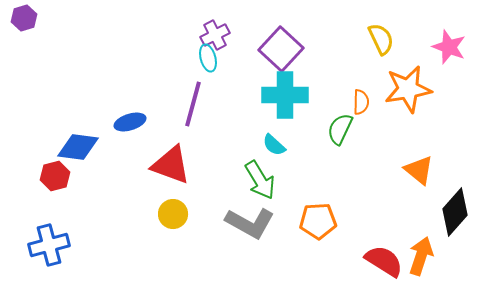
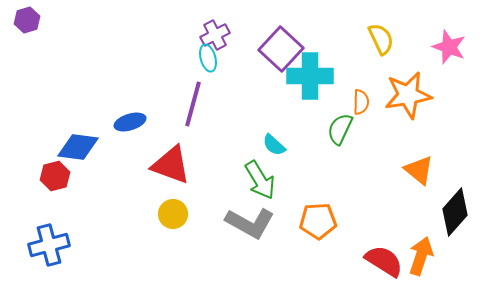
purple hexagon: moved 3 px right, 2 px down
orange star: moved 6 px down
cyan cross: moved 25 px right, 19 px up
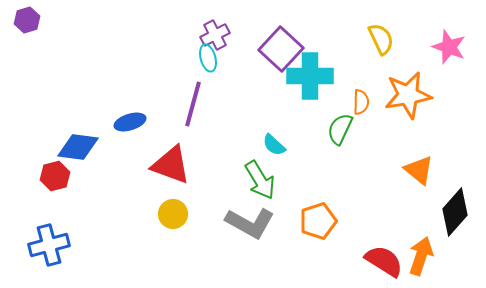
orange pentagon: rotated 15 degrees counterclockwise
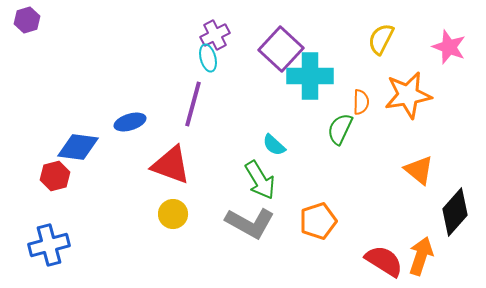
yellow semicircle: rotated 128 degrees counterclockwise
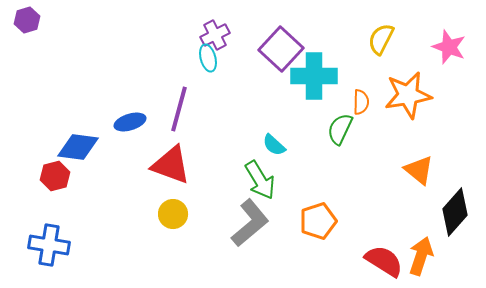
cyan cross: moved 4 px right
purple line: moved 14 px left, 5 px down
gray L-shape: rotated 69 degrees counterclockwise
blue cross: rotated 24 degrees clockwise
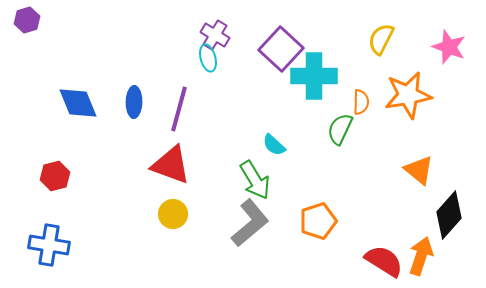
purple cross: rotated 32 degrees counterclockwise
blue ellipse: moved 4 px right, 20 px up; rotated 72 degrees counterclockwise
blue diamond: moved 44 px up; rotated 60 degrees clockwise
green arrow: moved 5 px left
black diamond: moved 6 px left, 3 px down
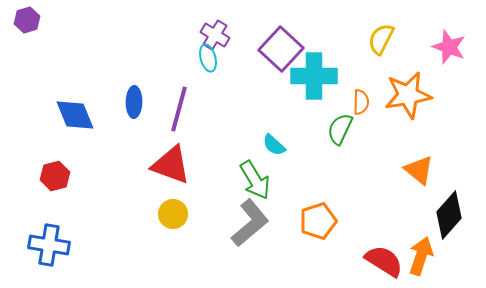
blue diamond: moved 3 px left, 12 px down
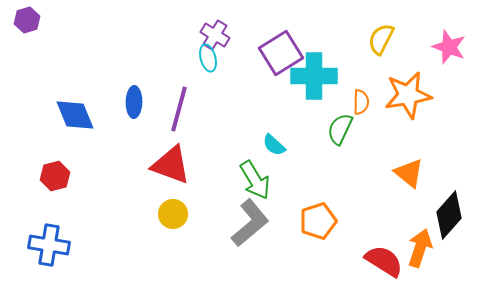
purple square: moved 4 px down; rotated 15 degrees clockwise
orange triangle: moved 10 px left, 3 px down
orange arrow: moved 1 px left, 8 px up
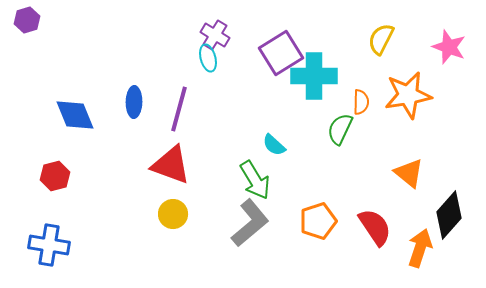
red semicircle: moved 9 px left, 34 px up; rotated 24 degrees clockwise
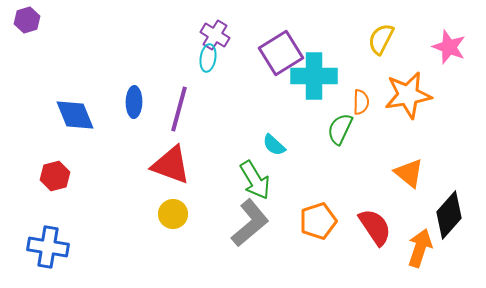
cyan ellipse: rotated 24 degrees clockwise
blue cross: moved 1 px left, 2 px down
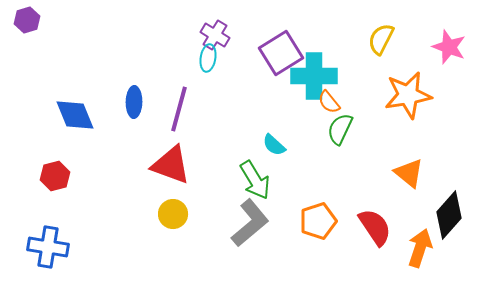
orange semicircle: moved 32 px left; rotated 140 degrees clockwise
